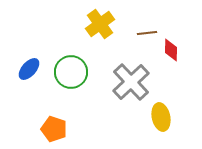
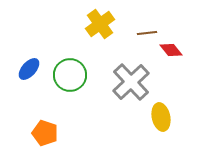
red diamond: rotated 40 degrees counterclockwise
green circle: moved 1 px left, 3 px down
orange pentagon: moved 9 px left, 4 px down
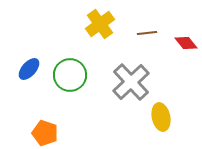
red diamond: moved 15 px right, 7 px up
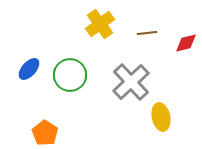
red diamond: rotated 65 degrees counterclockwise
orange pentagon: rotated 15 degrees clockwise
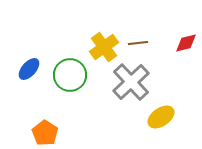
yellow cross: moved 4 px right, 23 px down
brown line: moved 9 px left, 10 px down
yellow ellipse: rotated 68 degrees clockwise
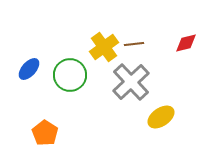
brown line: moved 4 px left, 1 px down
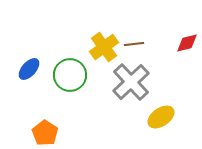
red diamond: moved 1 px right
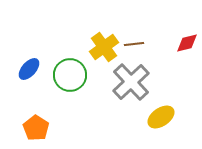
orange pentagon: moved 9 px left, 5 px up
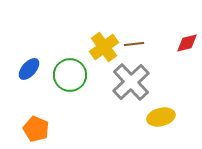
yellow ellipse: rotated 20 degrees clockwise
orange pentagon: moved 1 px down; rotated 10 degrees counterclockwise
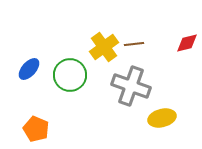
gray cross: moved 4 px down; rotated 27 degrees counterclockwise
yellow ellipse: moved 1 px right, 1 px down
